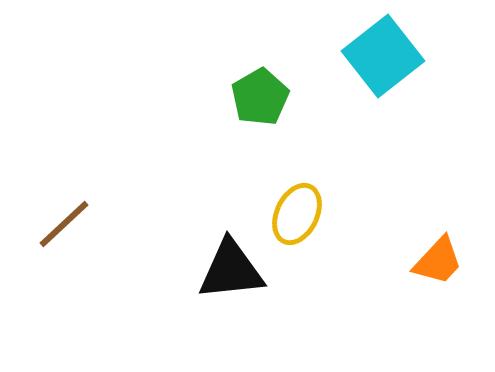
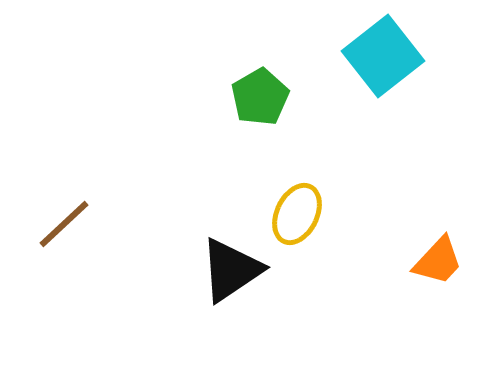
black triangle: rotated 28 degrees counterclockwise
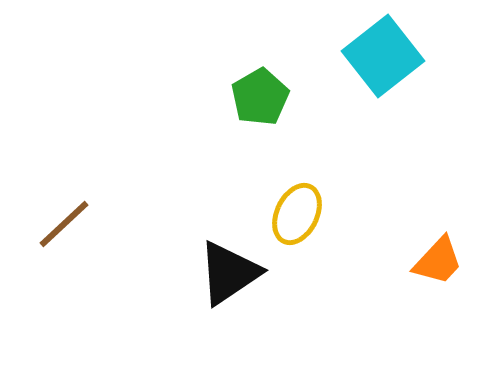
black triangle: moved 2 px left, 3 px down
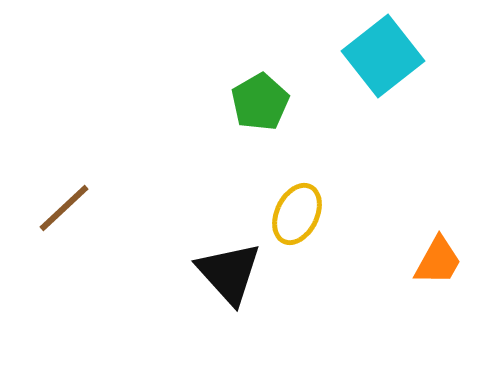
green pentagon: moved 5 px down
brown line: moved 16 px up
orange trapezoid: rotated 14 degrees counterclockwise
black triangle: rotated 38 degrees counterclockwise
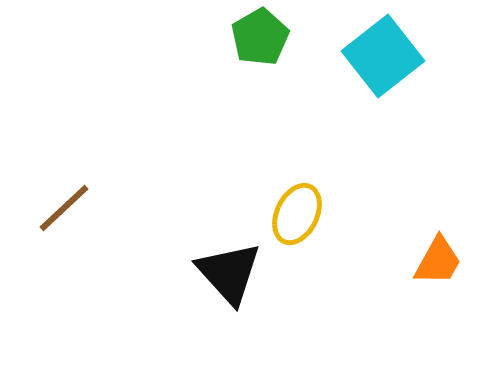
green pentagon: moved 65 px up
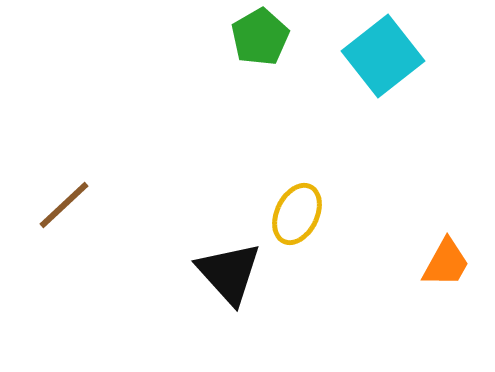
brown line: moved 3 px up
orange trapezoid: moved 8 px right, 2 px down
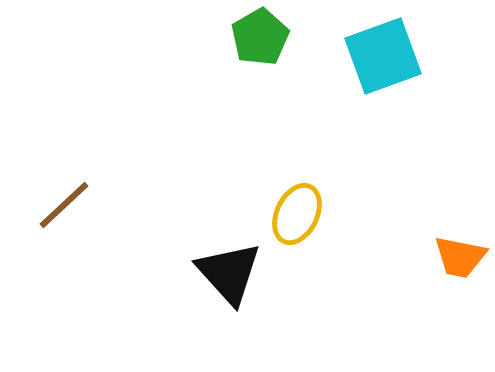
cyan square: rotated 18 degrees clockwise
orange trapezoid: moved 14 px right, 6 px up; rotated 72 degrees clockwise
